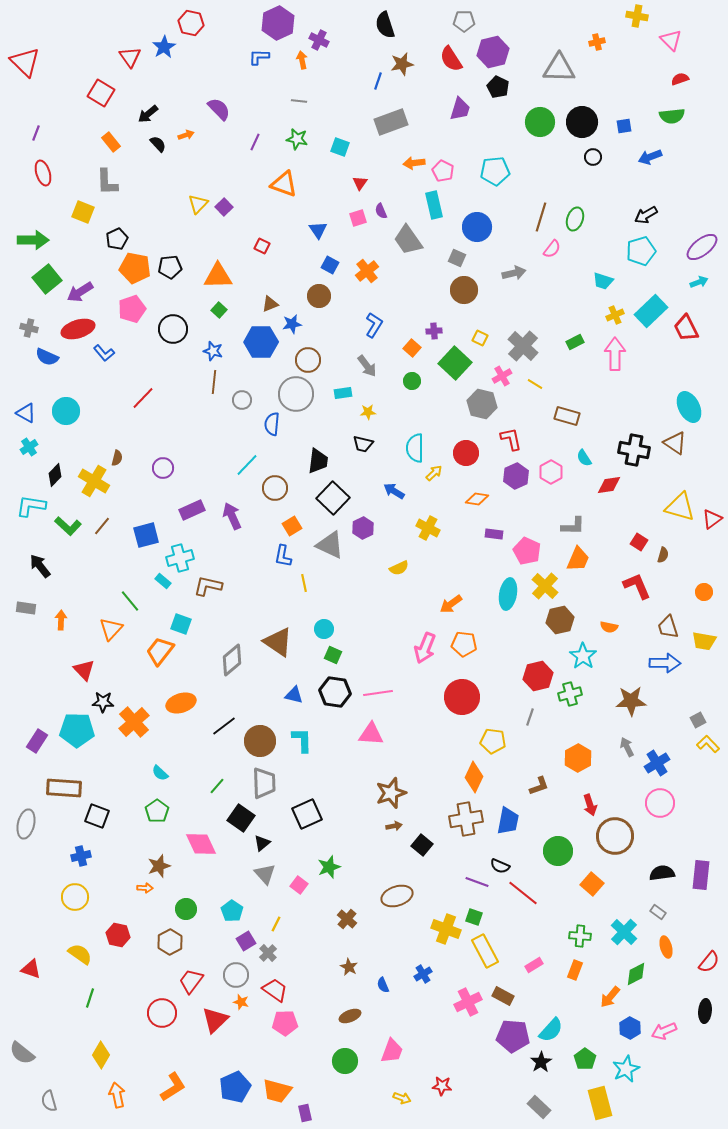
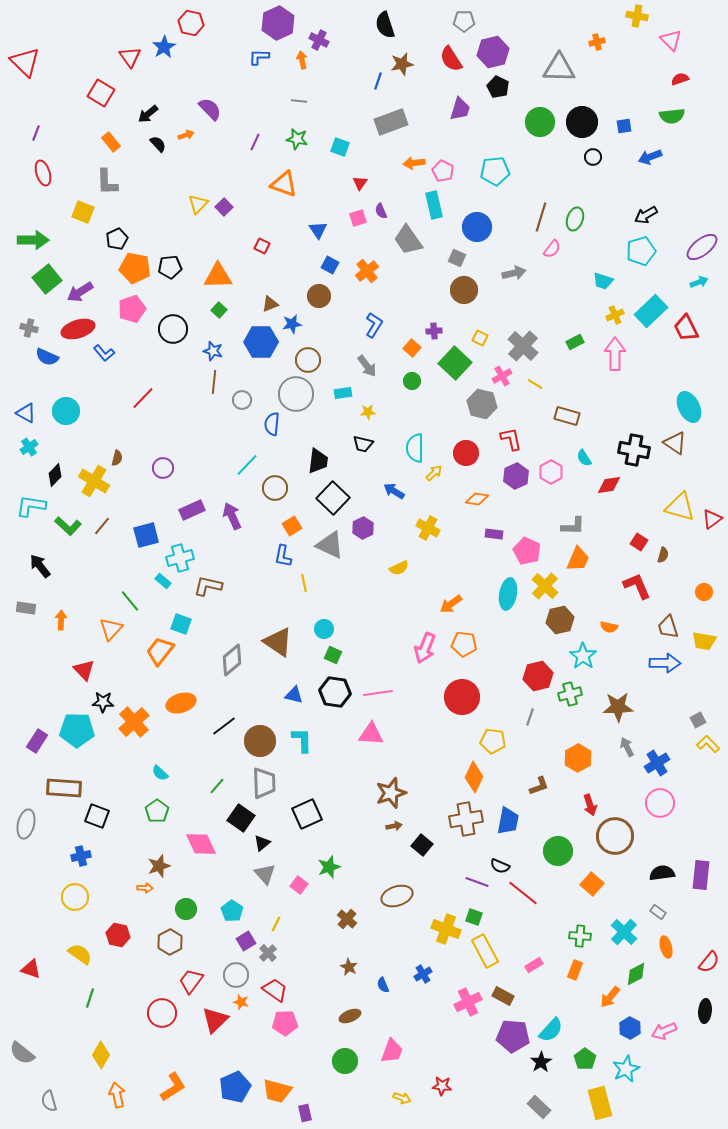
purple semicircle at (219, 109): moved 9 px left
brown star at (631, 701): moved 13 px left, 6 px down
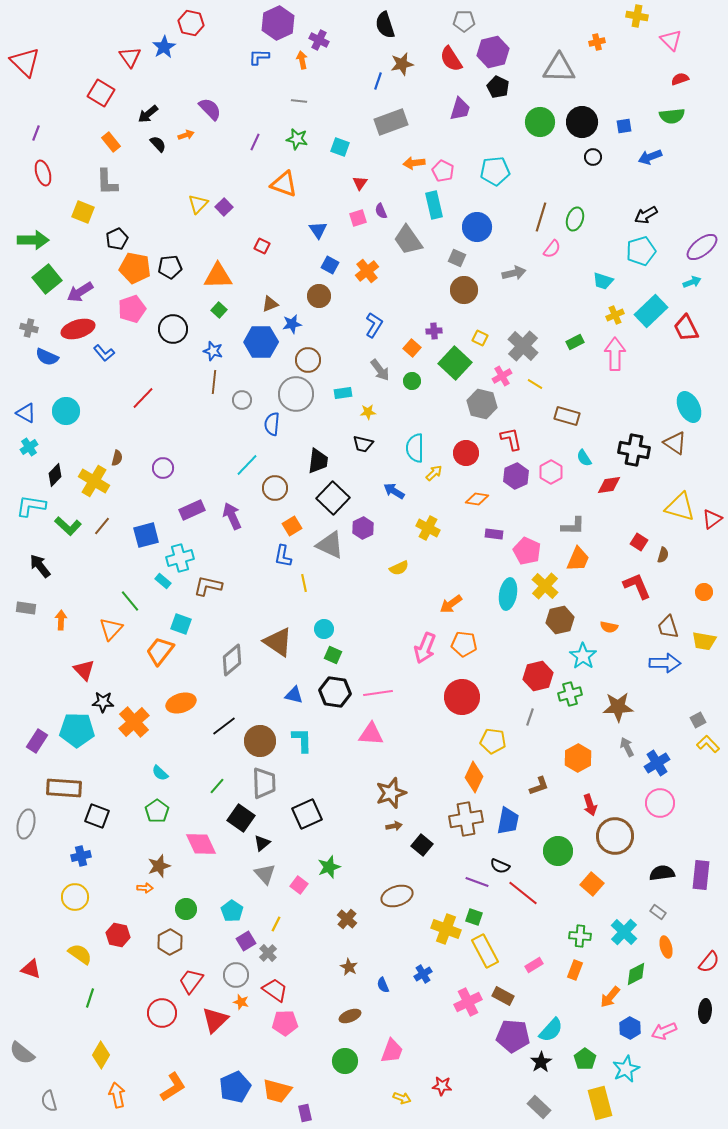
cyan arrow at (699, 282): moved 7 px left
gray arrow at (367, 366): moved 13 px right, 4 px down
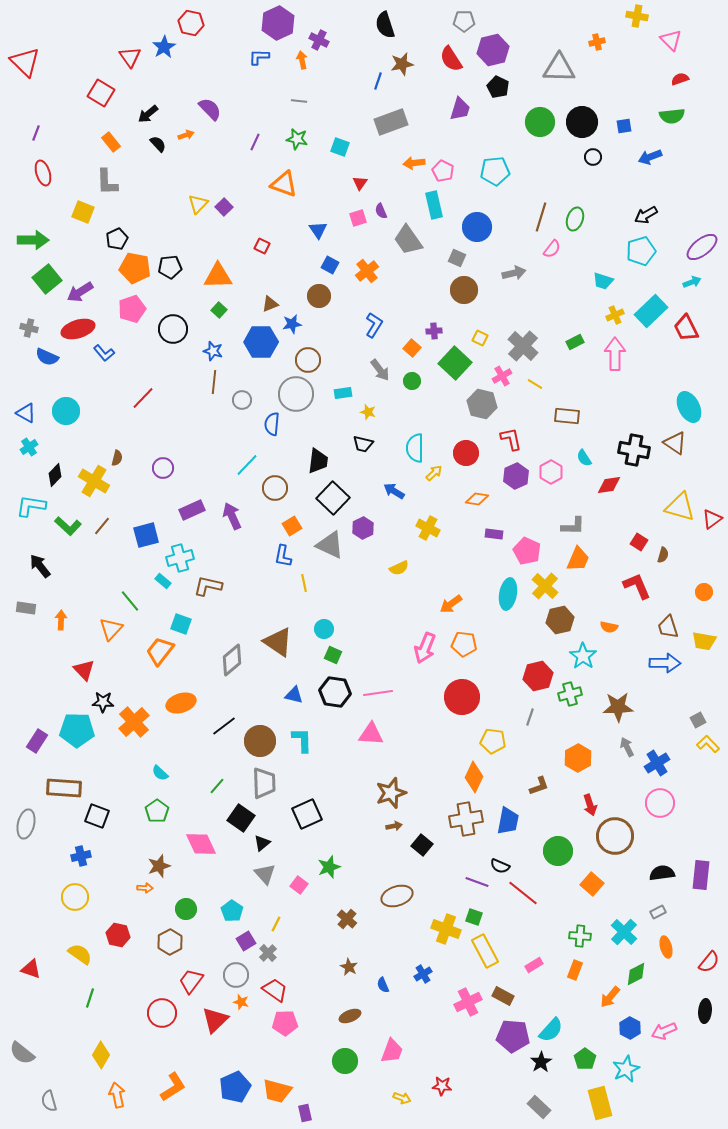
purple hexagon at (493, 52): moved 2 px up
yellow star at (368, 412): rotated 21 degrees clockwise
brown rectangle at (567, 416): rotated 10 degrees counterclockwise
gray rectangle at (658, 912): rotated 63 degrees counterclockwise
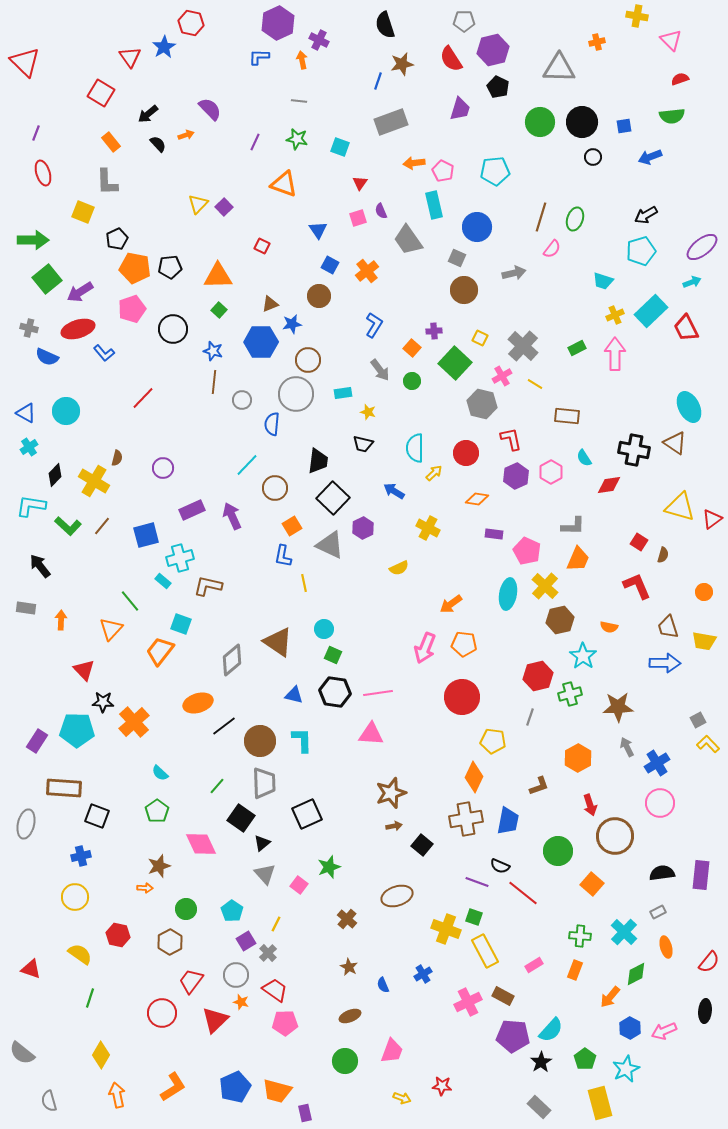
green rectangle at (575, 342): moved 2 px right, 6 px down
orange ellipse at (181, 703): moved 17 px right
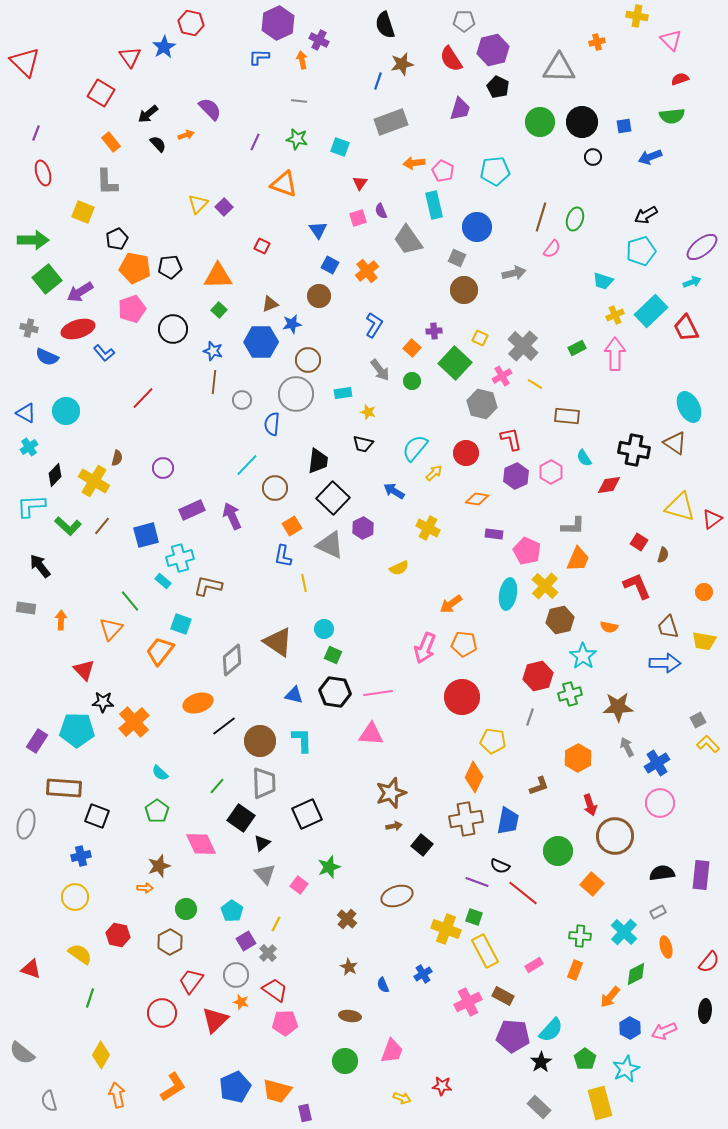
cyan semicircle at (415, 448): rotated 40 degrees clockwise
cyan L-shape at (31, 506): rotated 12 degrees counterclockwise
brown ellipse at (350, 1016): rotated 30 degrees clockwise
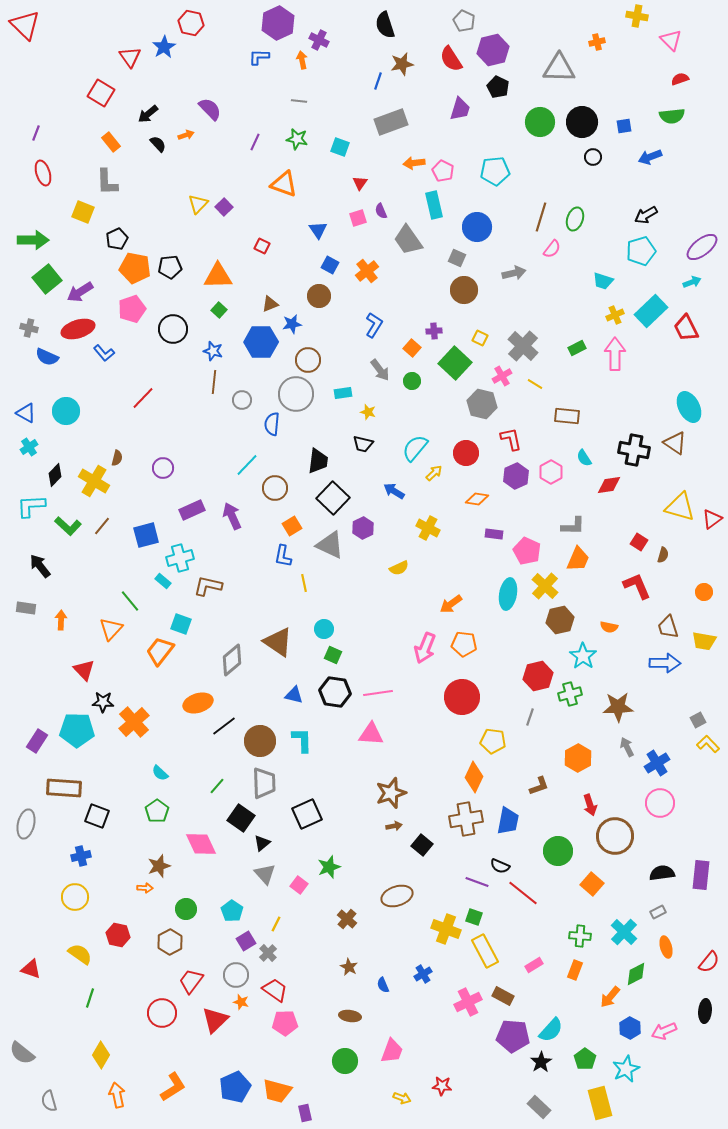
gray pentagon at (464, 21): rotated 25 degrees clockwise
red triangle at (25, 62): moved 37 px up
